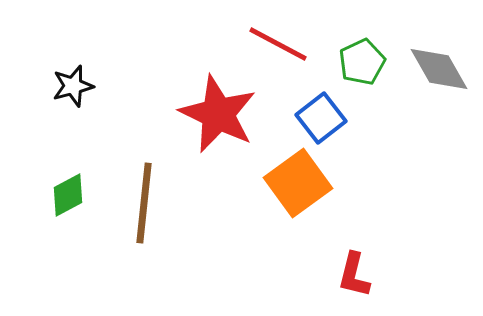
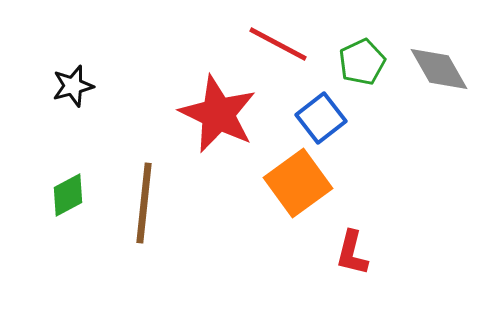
red L-shape: moved 2 px left, 22 px up
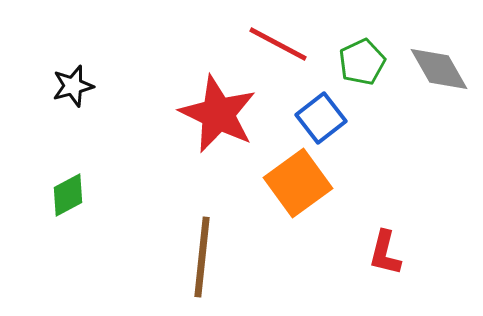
brown line: moved 58 px right, 54 px down
red L-shape: moved 33 px right
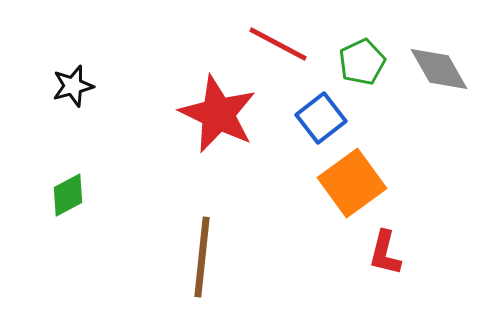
orange square: moved 54 px right
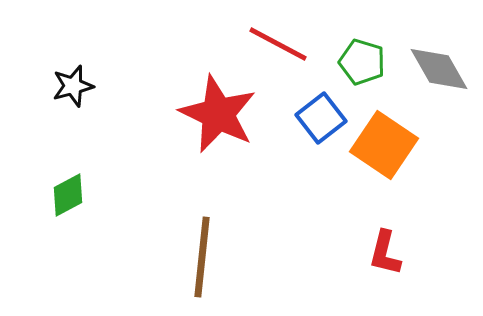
green pentagon: rotated 30 degrees counterclockwise
orange square: moved 32 px right, 38 px up; rotated 20 degrees counterclockwise
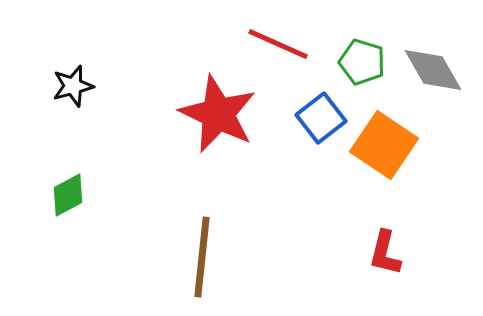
red line: rotated 4 degrees counterclockwise
gray diamond: moved 6 px left, 1 px down
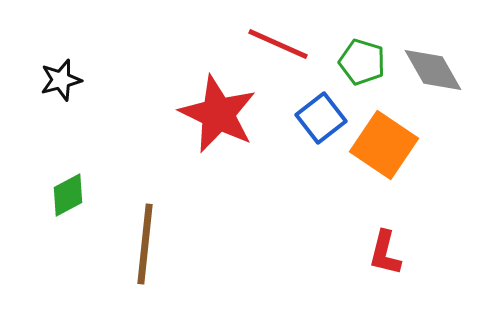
black star: moved 12 px left, 6 px up
brown line: moved 57 px left, 13 px up
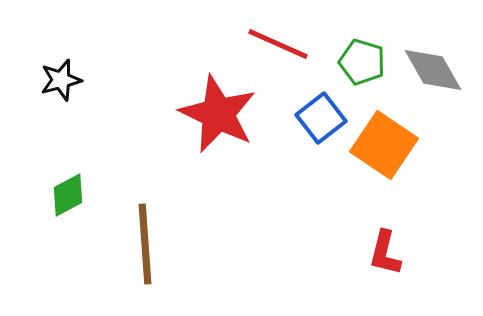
brown line: rotated 10 degrees counterclockwise
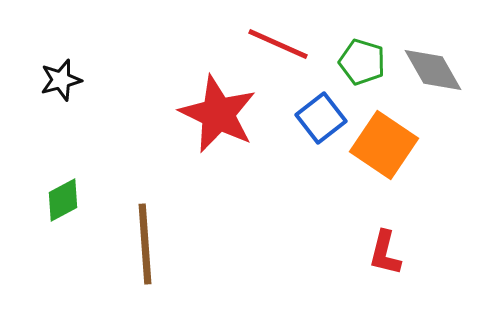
green diamond: moved 5 px left, 5 px down
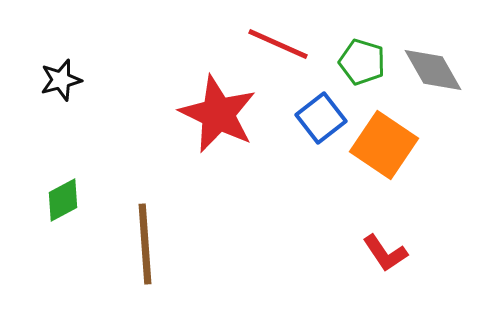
red L-shape: rotated 48 degrees counterclockwise
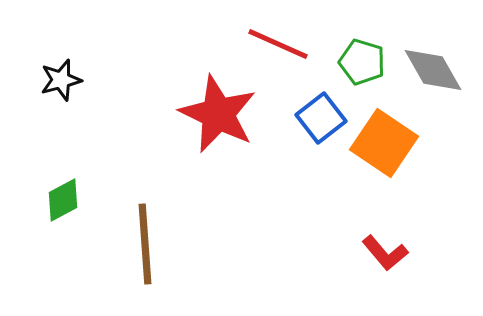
orange square: moved 2 px up
red L-shape: rotated 6 degrees counterclockwise
